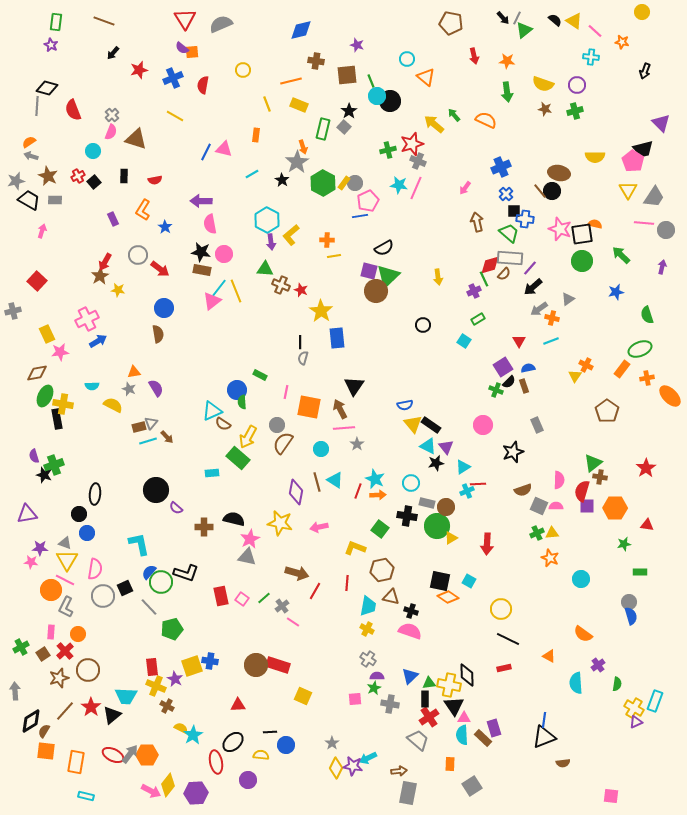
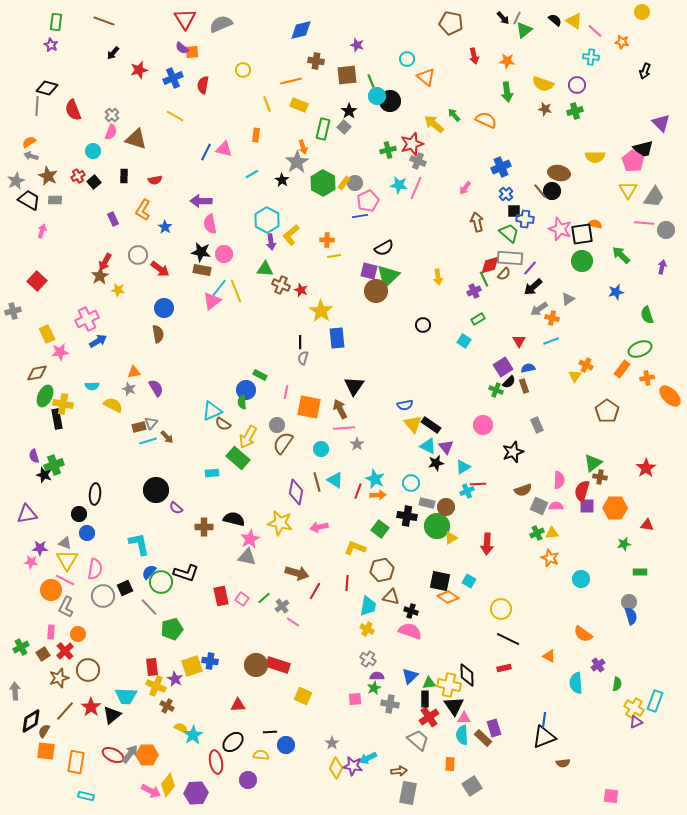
gray star at (16, 181): rotated 12 degrees counterclockwise
blue circle at (237, 390): moved 9 px right
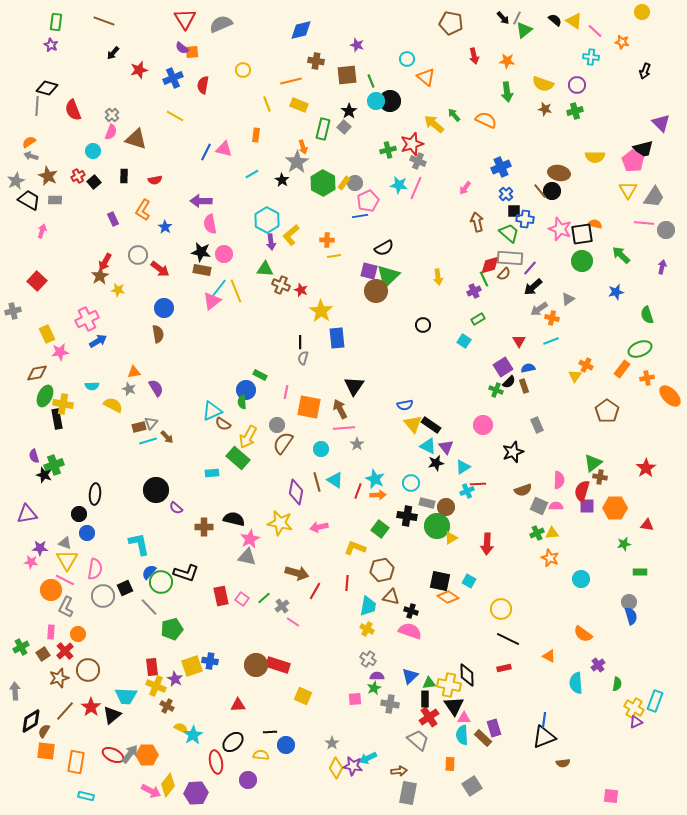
cyan circle at (377, 96): moved 1 px left, 5 px down
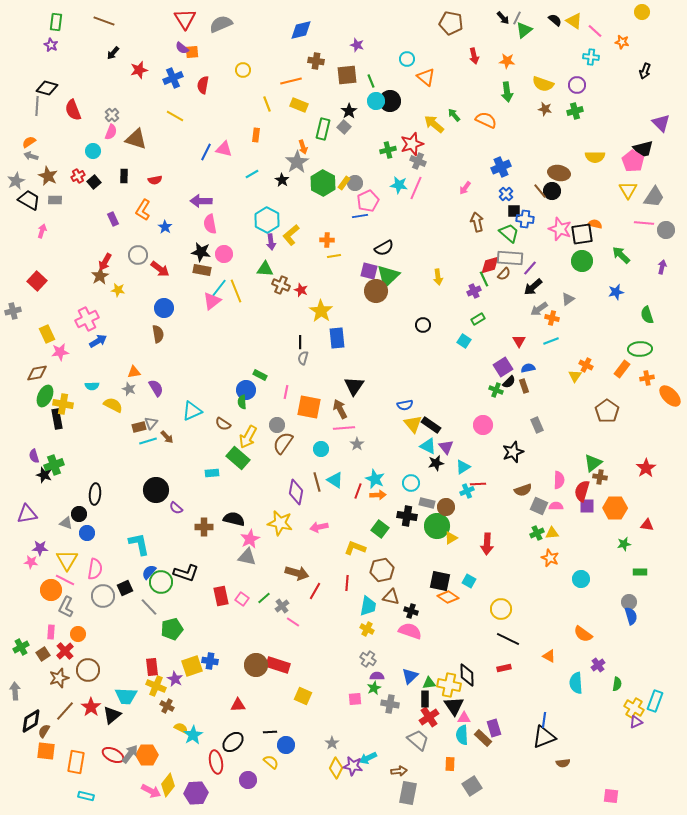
green ellipse at (640, 349): rotated 20 degrees clockwise
cyan triangle at (212, 411): moved 20 px left
gray triangle at (65, 543): moved 1 px right, 20 px up
yellow semicircle at (261, 755): moved 10 px right, 7 px down; rotated 35 degrees clockwise
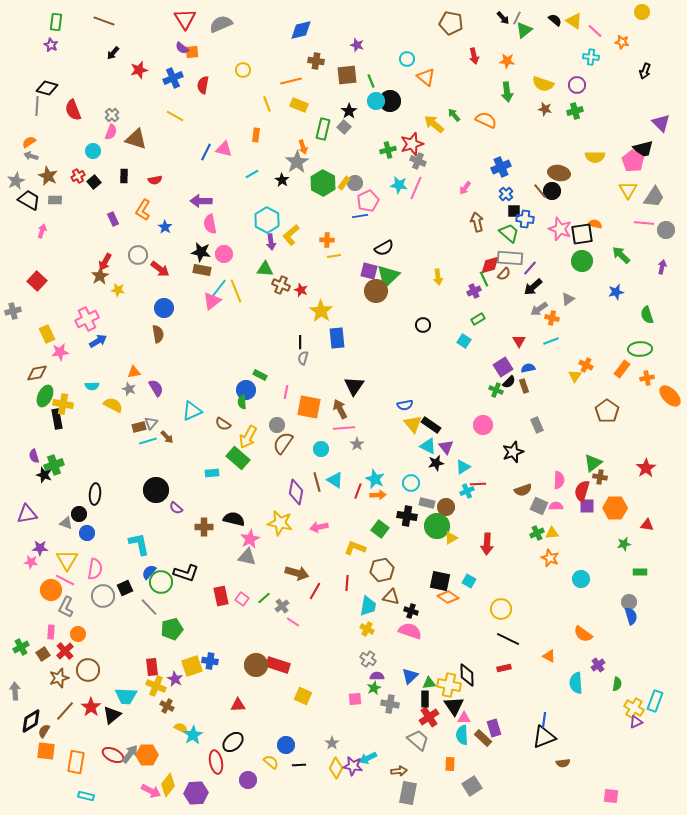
black line at (270, 732): moved 29 px right, 33 px down
